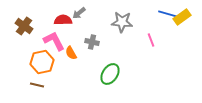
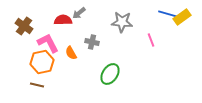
pink L-shape: moved 6 px left, 2 px down
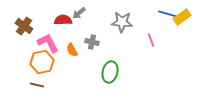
orange semicircle: moved 1 px right, 3 px up
green ellipse: moved 2 px up; rotated 20 degrees counterclockwise
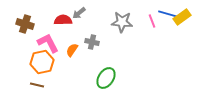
brown cross: moved 1 px right, 2 px up; rotated 18 degrees counterclockwise
pink line: moved 1 px right, 19 px up
orange semicircle: rotated 64 degrees clockwise
green ellipse: moved 4 px left, 6 px down; rotated 20 degrees clockwise
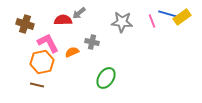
orange semicircle: moved 2 px down; rotated 32 degrees clockwise
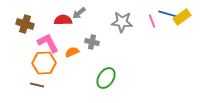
orange hexagon: moved 2 px right, 1 px down; rotated 10 degrees clockwise
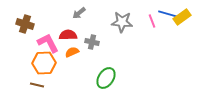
red semicircle: moved 5 px right, 15 px down
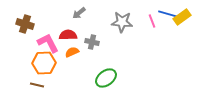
green ellipse: rotated 20 degrees clockwise
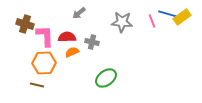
red semicircle: moved 1 px left, 2 px down
pink L-shape: moved 3 px left, 7 px up; rotated 25 degrees clockwise
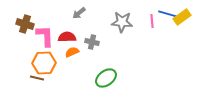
pink line: rotated 16 degrees clockwise
brown line: moved 7 px up
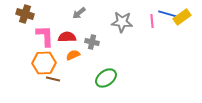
brown cross: moved 10 px up
orange semicircle: moved 1 px right, 3 px down
brown line: moved 16 px right, 1 px down
